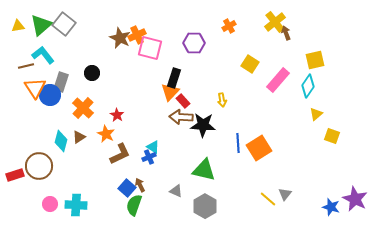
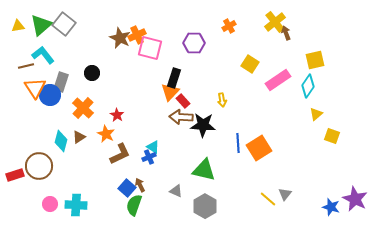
pink rectangle at (278, 80): rotated 15 degrees clockwise
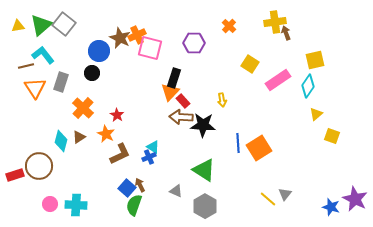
yellow cross at (275, 22): rotated 30 degrees clockwise
orange cross at (229, 26): rotated 16 degrees counterclockwise
blue circle at (50, 95): moved 49 px right, 44 px up
green triangle at (204, 170): rotated 20 degrees clockwise
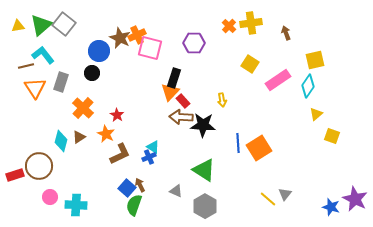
yellow cross at (275, 22): moved 24 px left, 1 px down
pink circle at (50, 204): moved 7 px up
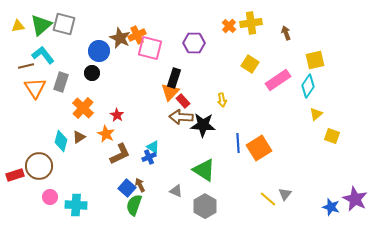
gray square at (64, 24): rotated 25 degrees counterclockwise
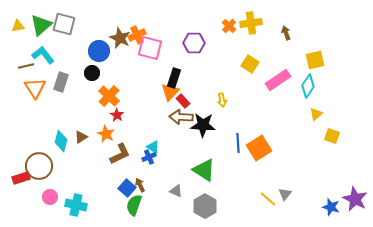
orange cross at (83, 108): moved 26 px right, 12 px up
brown triangle at (79, 137): moved 2 px right
red rectangle at (15, 175): moved 6 px right, 3 px down
cyan cross at (76, 205): rotated 10 degrees clockwise
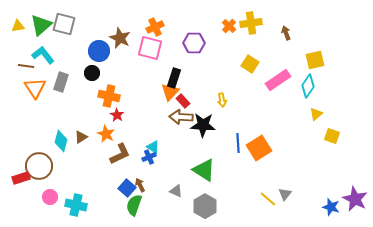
orange cross at (137, 35): moved 18 px right, 8 px up
brown line at (26, 66): rotated 21 degrees clockwise
orange cross at (109, 96): rotated 30 degrees counterclockwise
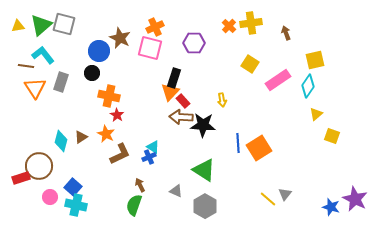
blue square at (127, 188): moved 54 px left, 1 px up
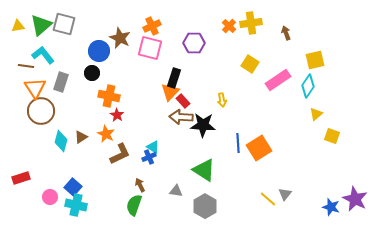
orange cross at (155, 27): moved 3 px left, 1 px up
brown circle at (39, 166): moved 2 px right, 55 px up
gray triangle at (176, 191): rotated 16 degrees counterclockwise
